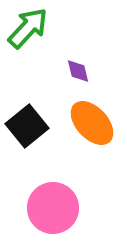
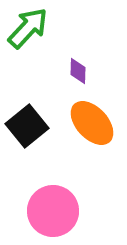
purple diamond: rotated 16 degrees clockwise
pink circle: moved 3 px down
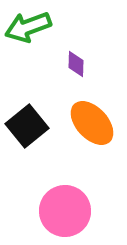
green arrow: moved 1 px up; rotated 153 degrees counterclockwise
purple diamond: moved 2 px left, 7 px up
pink circle: moved 12 px right
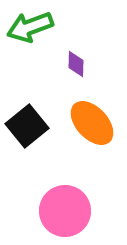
green arrow: moved 2 px right
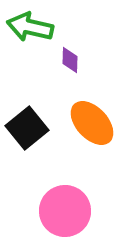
green arrow: rotated 33 degrees clockwise
purple diamond: moved 6 px left, 4 px up
black square: moved 2 px down
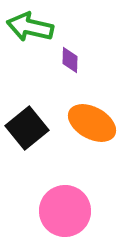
orange ellipse: rotated 18 degrees counterclockwise
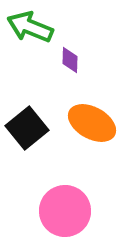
green arrow: rotated 9 degrees clockwise
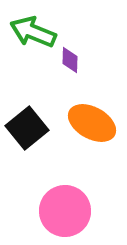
green arrow: moved 3 px right, 5 px down
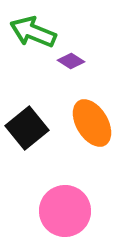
purple diamond: moved 1 px right, 1 px down; rotated 60 degrees counterclockwise
orange ellipse: rotated 30 degrees clockwise
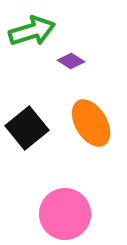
green arrow: moved 1 px left, 1 px up; rotated 141 degrees clockwise
orange ellipse: moved 1 px left
pink circle: moved 3 px down
